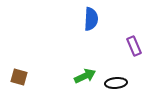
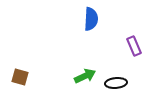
brown square: moved 1 px right
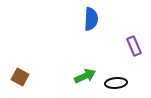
brown square: rotated 12 degrees clockwise
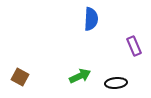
green arrow: moved 5 px left
